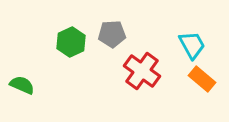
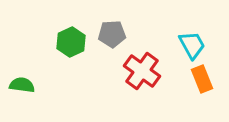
orange rectangle: rotated 28 degrees clockwise
green semicircle: rotated 15 degrees counterclockwise
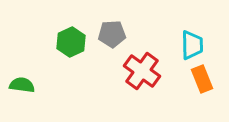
cyan trapezoid: rotated 28 degrees clockwise
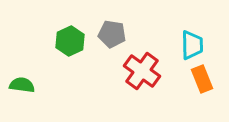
gray pentagon: rotated 12 degrees clockwise
green hexagon: moved 1 px left, 1 px up
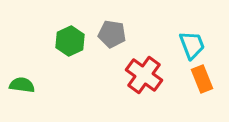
cyan trapezoid: rotated 20 degrees counterclockwise
red cross: moved 2 px right, 4 px down
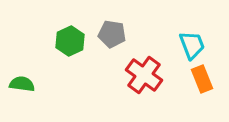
green semicircle: moved 1 px up
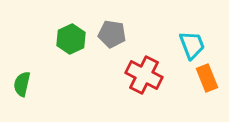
green hexagon: moved 1 px right, 2 px up
red cross: rotated 9 degrees counterclockwise
orange rectangle: moved 5 px right, 1 px up
green semicircle: rotated 85 degrees counterclockwise
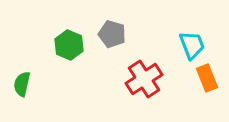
gray pentagon: rotated 8 degrees clockwise
green hexagon: moved 2 px left, 6 px down; rotated 12 degrees counterclockwise
red cross: moved 4 px down; rotated 30 degrees clockwise
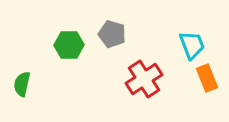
green hexagon: rotated 24 degrees counterclockwise
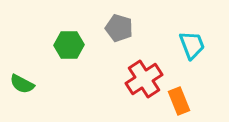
gray pentagon: moved 7 px right, 6 px up
orange rectangle: moved 28 px left, 23 px down
green semicircle: rotated 75 degrees counterclockwise
